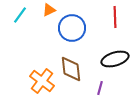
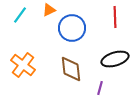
orange cross: moved 19 px left, 16 px up
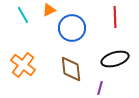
cyan line: moved 3 px right; rotated 66 degrees counterclockwise
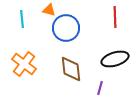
orange triangle: rotated 40 degrees clockwise
cyan line: moved 1 px left, 4 px down; rotated 24 degrees clockwise
blue circle: moved 6 px left
orange cross: moved 1 px right, 1 px up
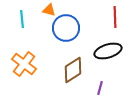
black ellipse: moved 7 px left, 8 px up
brown diamond: moved 2 px right, 1 px down; rotated 64 degrees clockwise
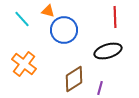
orange triangle: moved 1 px left, 1 px down
cyan line: rotated 36 degrees counterclockwise
blue circle: moved 2 px left, 2 px down
brown diamond: moved 1 px right, 9 px down
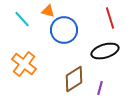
red line: moved 5 px left, 1 px down; rotated 15 degrees counterclockwise
black ellipse: moved 3 px left
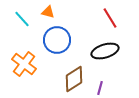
orange triangle: moved 1 px down
red line: rotated 15 degrees counterclockwise
blue circle: moved 7 px left, 10 px down
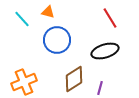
orange cross: moved 18 px down; rotated 30 degrees clockwise
